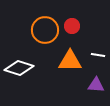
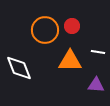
white line: moved 3 px up
white diamond: rotated 52 degrees clockwise
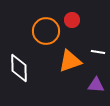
red circle: moved 6 px up
orange circle: moved 1 px right, 1 px down
orange triangle: rotated 20 degrees counterclockwise
white diamond: rotated 20 degrees clockwise
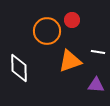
orange circle: moved 1 px right
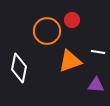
white diamond: rotated 12 degrees clockwise
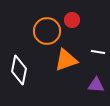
orange triangle: moved 4 px left, 1 px up
white diamond: moved 2 px down
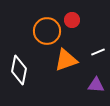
white line: rotated 32 degrees counterclockwise
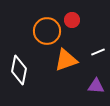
purple triangle: moved 1 px down
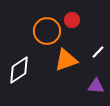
white line: rotated 24 degrees counterclockwise
white diamond: rotated 44 degrees clockwise
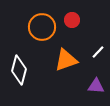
orange circle: moved 5 px left, 4 px up
white diamond: rotated 40 degrees counterclockwise
